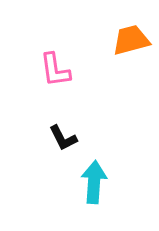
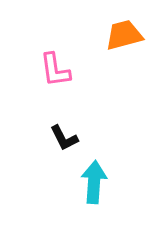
orange trapezoid: moved 7 px left, 5 px up
black L-shape: moved 1 px right
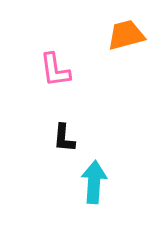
orange trapezoid: moved 2 px right
black L-shape: rotated 32 degrees clockwise
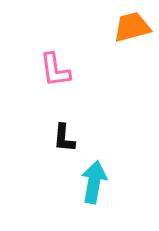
orange trapezoid: moved 6 px right, 8 px up
cyan arrow: rotated 6 degrees clockwise
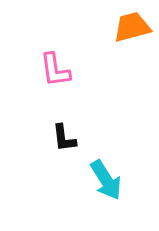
black L-shape: rotated 12 degrees counterclockwise
cyan arrow: moved 12 px right, 2 px up; rotated 138 degrees clockwise
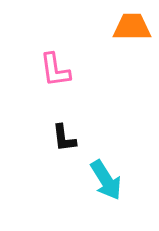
orange trapezoid: rotated 15 degrees clockwise
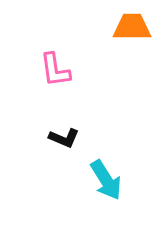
black L-shape: rotated 60 degrees counterclockwise
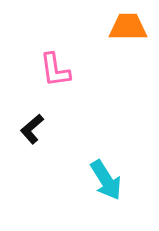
orange trapezoid: moved 4 px left
black L-shape: moved 32 px left, 9 px up; rotated 116 degrees clockwise
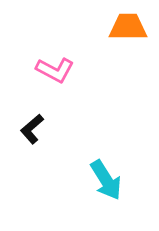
pink L-shape: rotated 54 degrees counterclockwise
